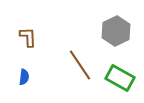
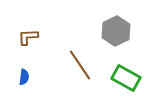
brown L-shape: rotated 90 degrees counterclockwise
green rectangle: moved 6 px right
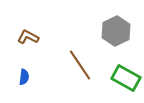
brown L-shape: rotated 30 degrees clockwise
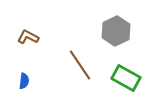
blue semicircle: moved 4 px down
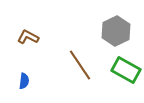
green rectangle: moved 8 px up
